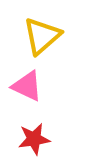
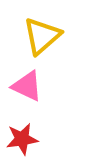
red star: moved 12 px left
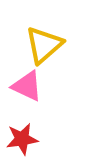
yellow triangle: moved 2 px right, 9 px down
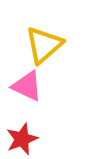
red star: rotated 12 degrees counterclockwise
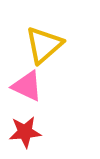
red star: moved 3 px right, 7 px up; rotated 16 degrees clockwise
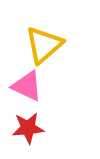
red star: moved 3 px right, 4 px up
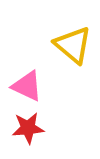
yellow triangle: moved 29 px right; rotated 39 degrees counterclockwise
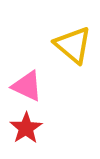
red star: moved 2 px left; rotated 28 degrees counterclockwise
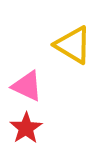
yellow triangle: rotated 9 degrees counterclockwise
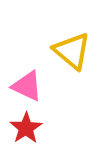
yellow triangle: moved 1 px left, 6 px down; rotated 9 degrees clockwise
